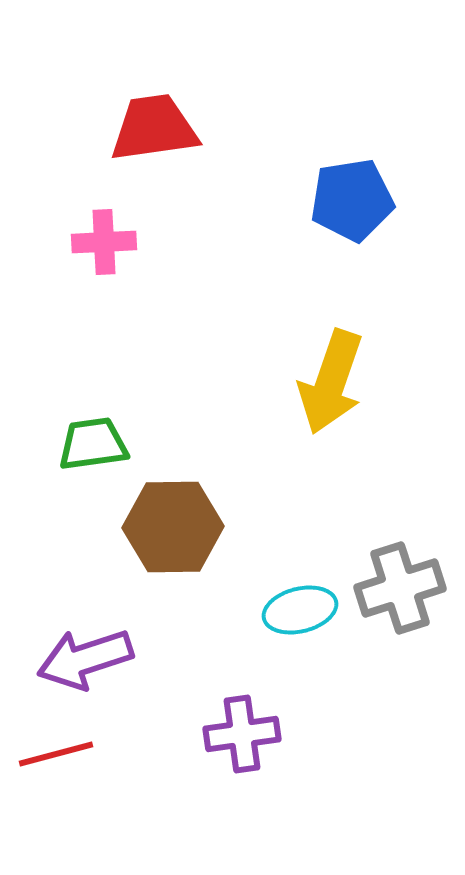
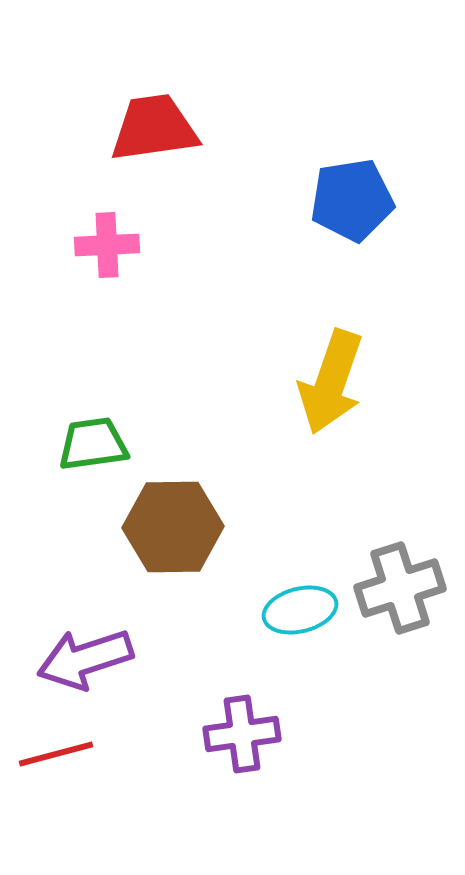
pink cross: moved 3 px right, 3 px down
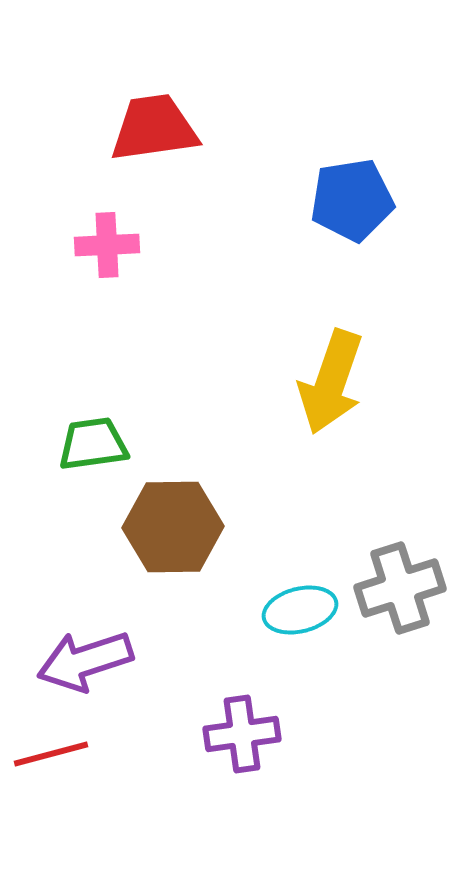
purple arrow: moved 2 px down
red line: moved 5 px left
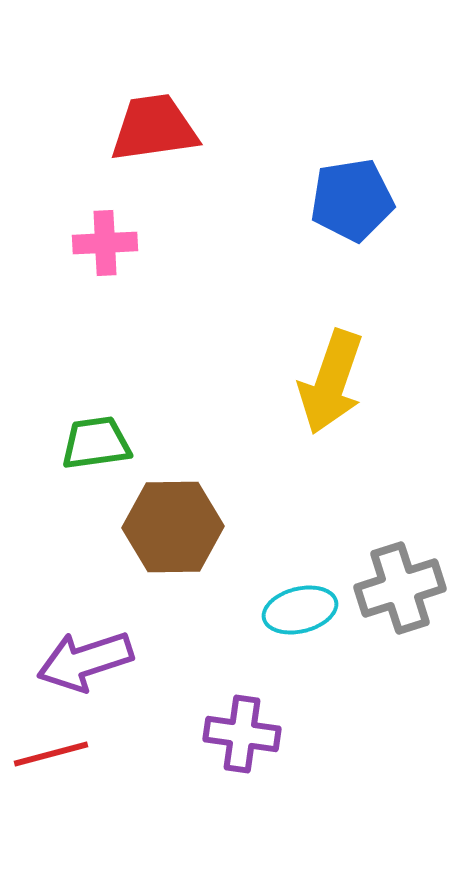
pink cross: moved 2 px left, 2 px up
green trapezoid: moved 3 px right, 1 px up
purple cross: rotated 16 degrees clockwise
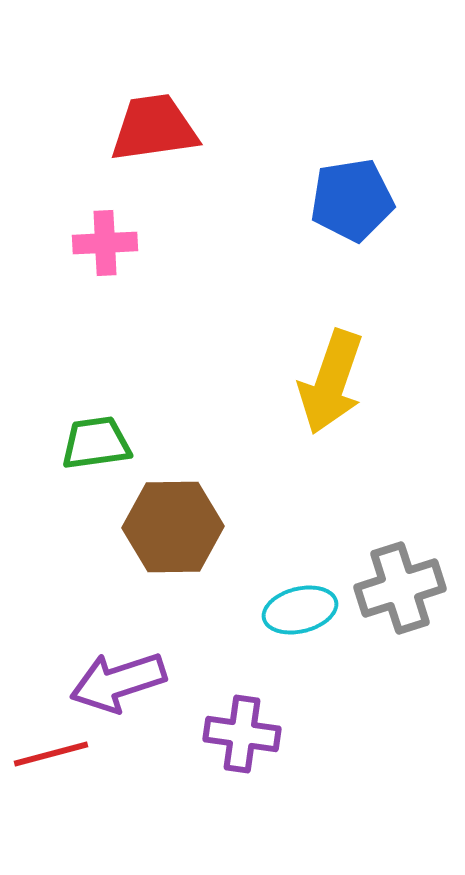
purple arrow: moved 33 px right, 21 px down
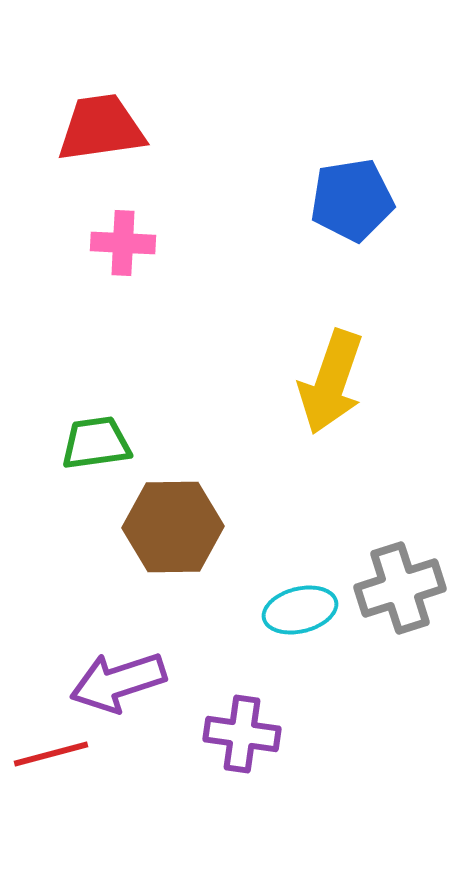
red trapezoid: moved 53 px left
pink cross: moved 18 px right; rotated 6 degrees clockwise
